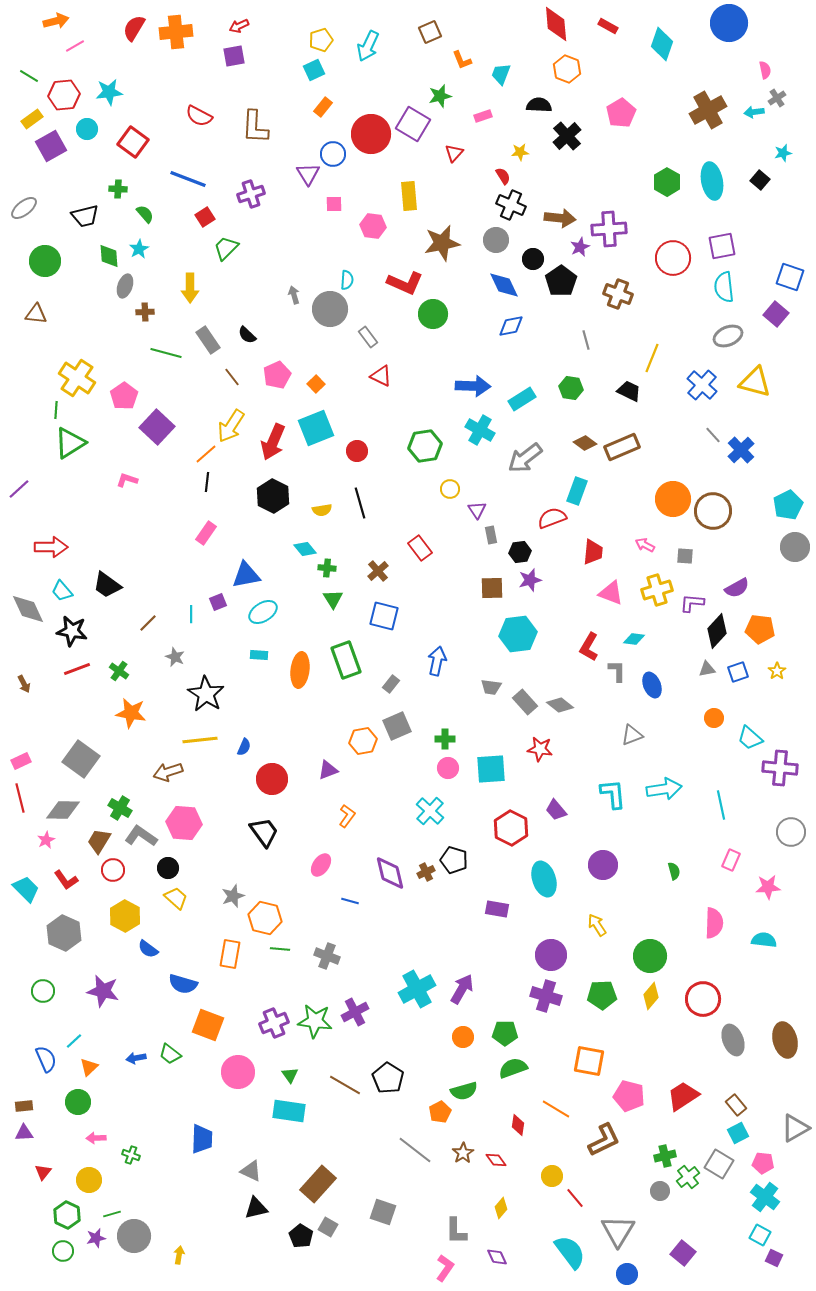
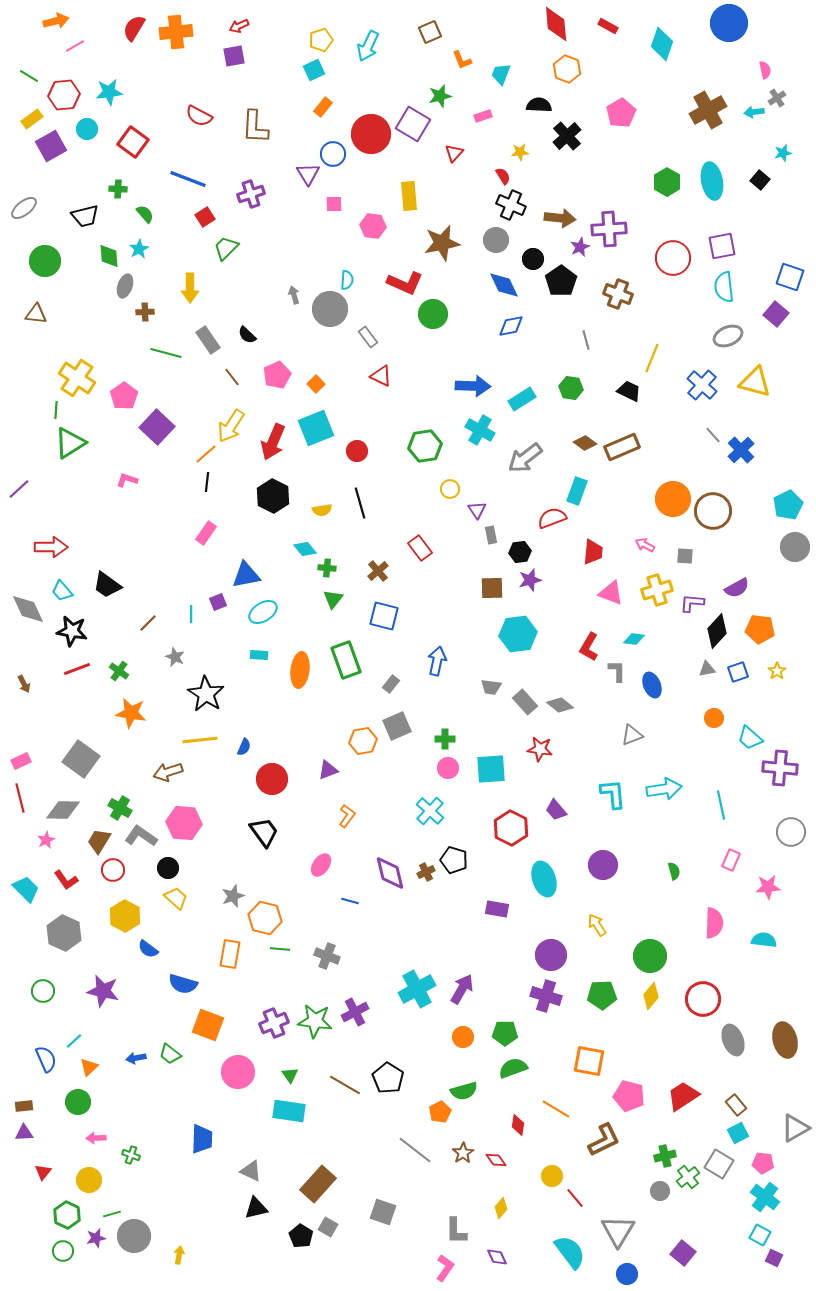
green triangle at (333, 599): rotated 10 degrees clockwise
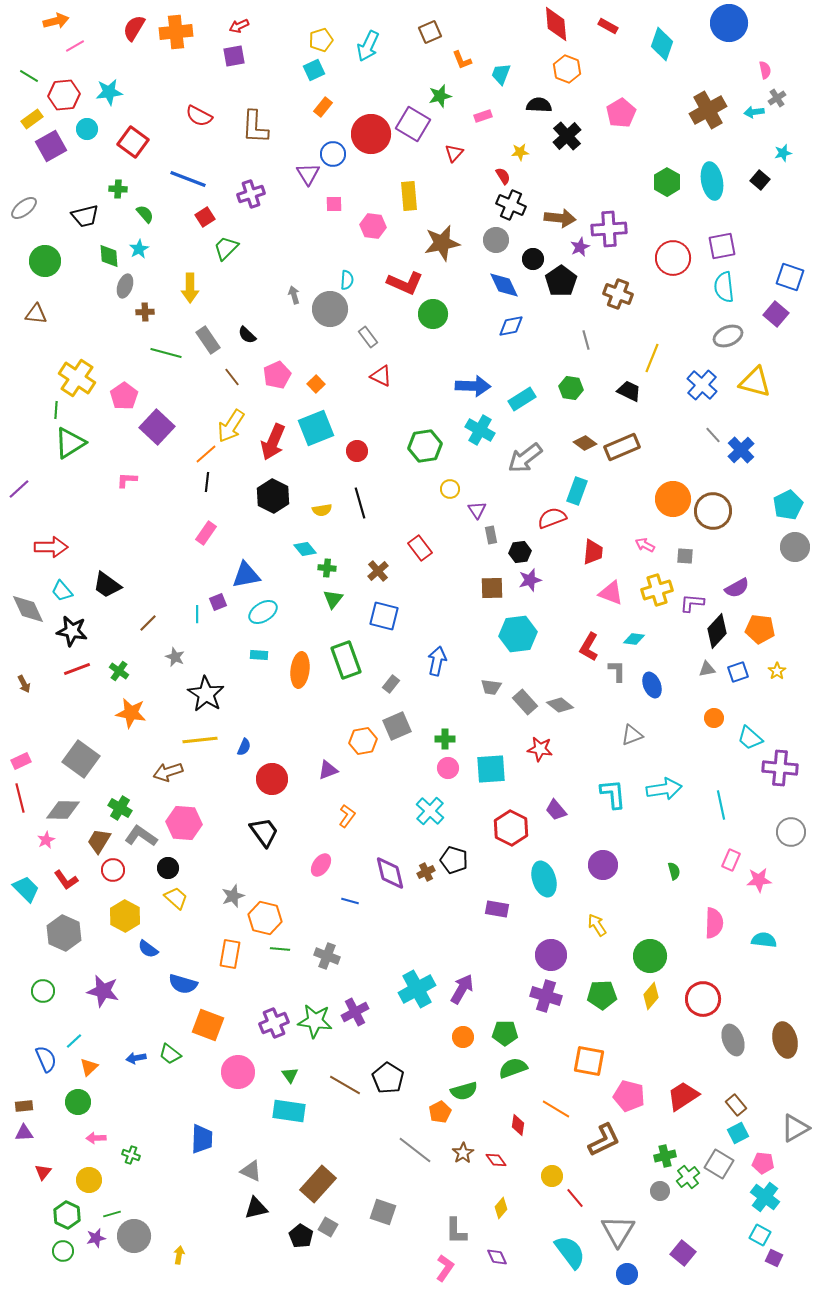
pink L-shape at (127, 480): rotated 15 degrees counterclockwise
cyan line at (191, 614): moved 6 px right
pink star at (768, 887): moved 9 px left, 7 px up
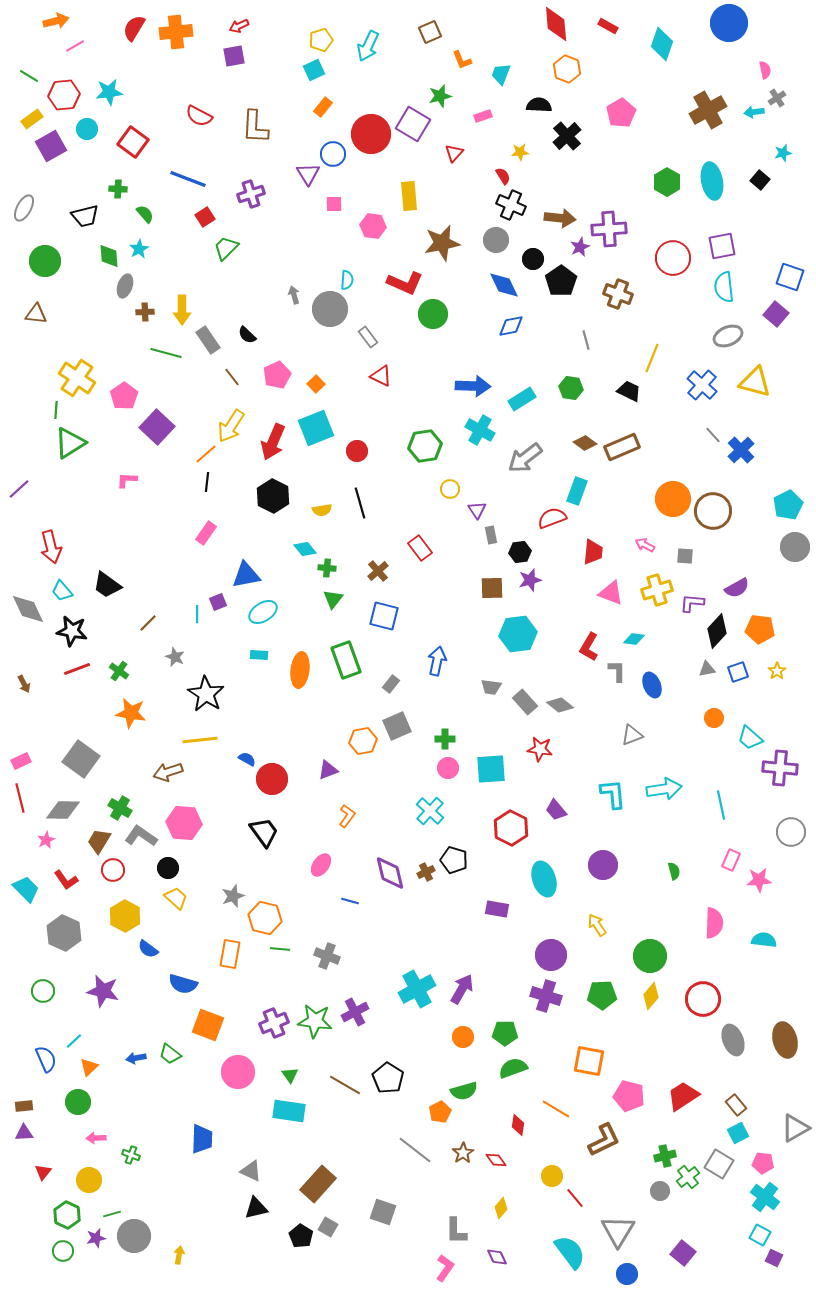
gray ellipse at (24, 208): rotated 24 degrees counterclockwise
yellow arrow at (190, 288): moved 8 px left, 22 px down
red arrow at (51, 547): rotated 76 degrees clockwise
blue semicircle at (244, 747): moved 3 px right, 12 px down; rotated 84 degrees counterclockwise
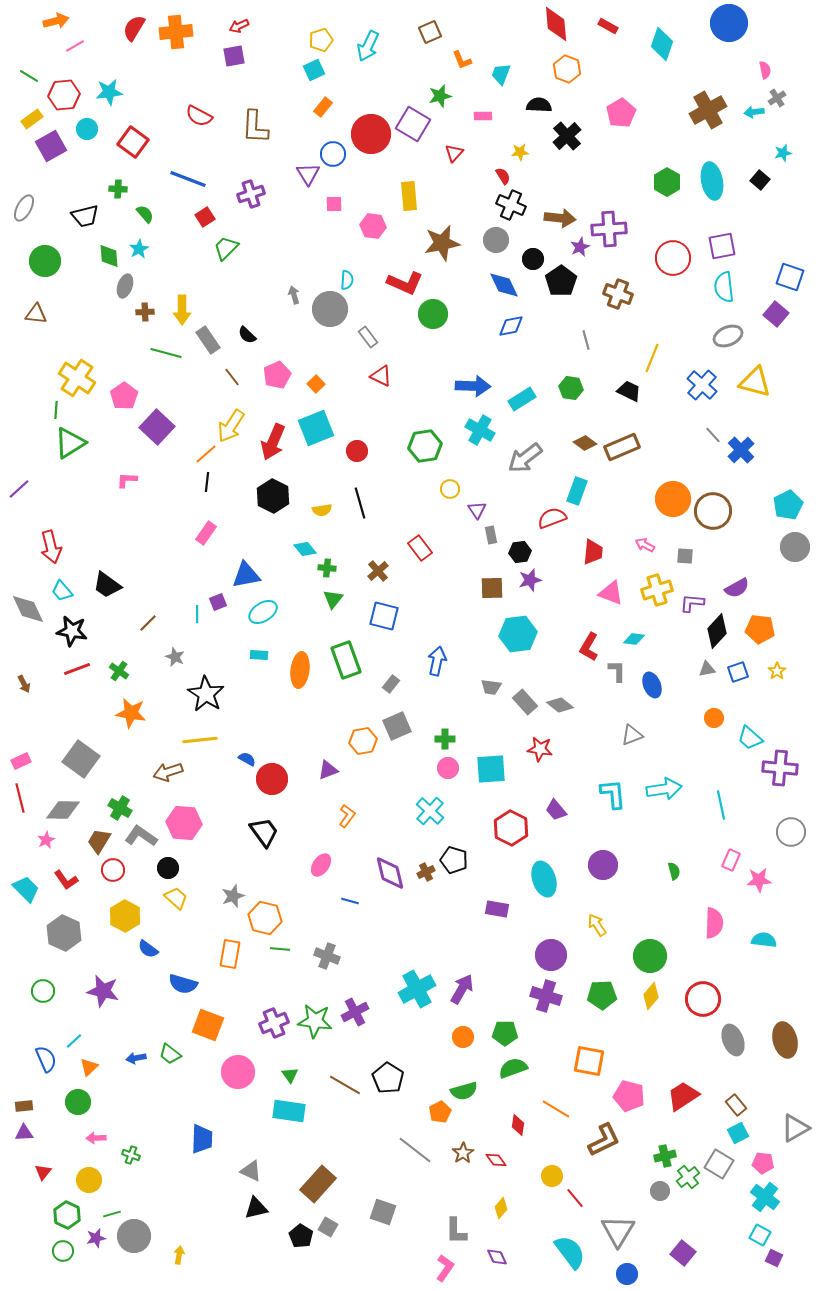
pink rectangle at (483, 116): rotated 18 degrees clockwise
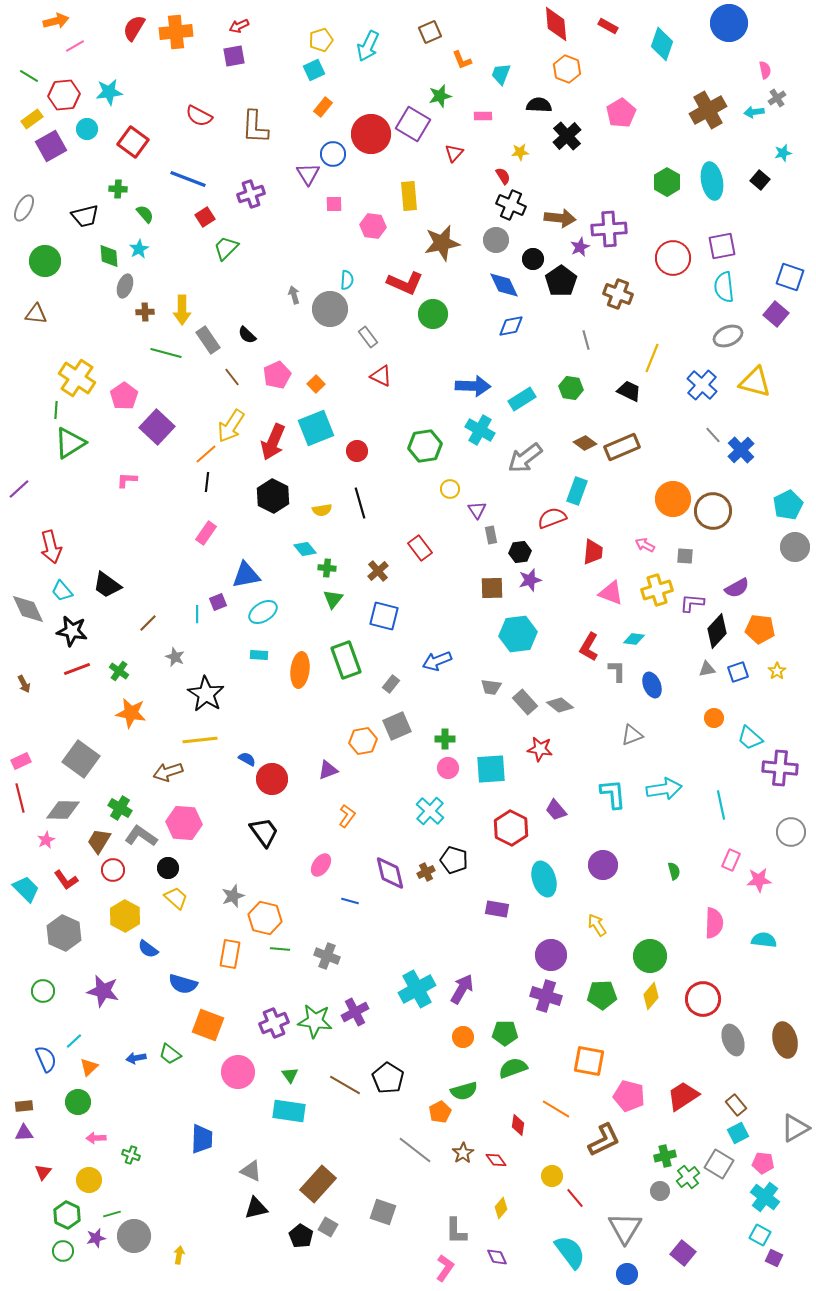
blue arrow at (437, 661): rotated 124 degrees counterclockwise
gray triangle at (618, 1231): moved 7 px right, 3 px up
